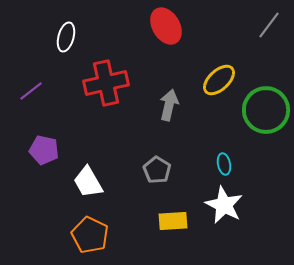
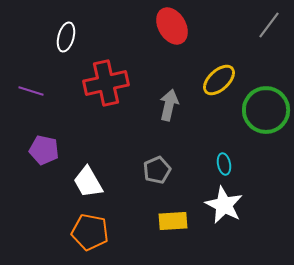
red ellipse: moved 6 px right
purple line: rotated 55 degrees clockwise
gray pentagon: rotated 16 degrees clockwise
orange pentagon: moved 3 px up; rotated 15 degrees counterclockwise
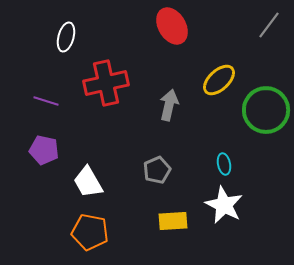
purple line: moved 15 px right, 10 px down
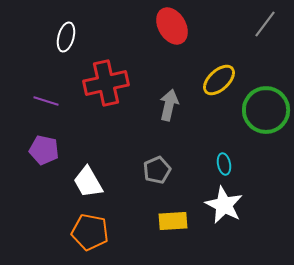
gray line: moved 4 px left, 1 px up
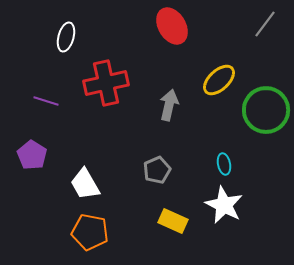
purple pentagon: moved 12 px left, 5 px down; rotated 20 degrees clockwise
white trapezoid: moved 3 px left, 2 px down
yellow rectangle: rotated 28 degrees clockwise
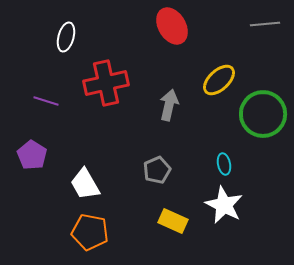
gray line: rotated 48 degrees clockwise
green circle: moved 3 px left, 4 px down
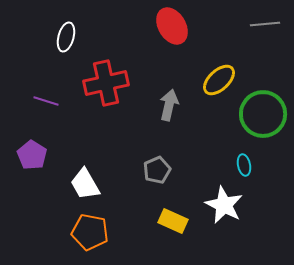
cyan ellipse: moved 20 px right, 1 px down
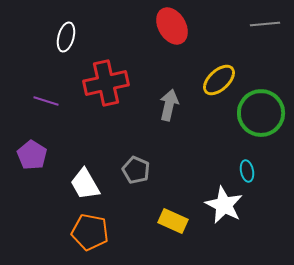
green circle: moved 2 px left, 1 px up
cyan ellipse: moved 3 px right, 6 px down
gray pentagon: moved 21 px left; rotated 24 degrees counterclockwise
